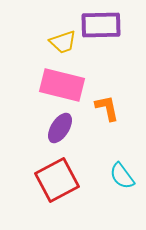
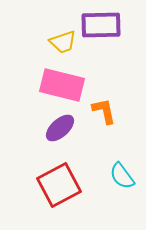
orange L-shape: moved 3 px left, 3 px down
purple ellipse: rotated 16 degrees clockwise
red square: moved 2 px right, 5 px down
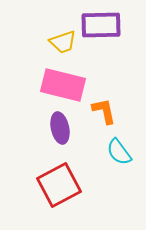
pink rectangle: moved 1 px right
purple ellipse: rotated 60 degrees counterclockwise
cyan semicircle: moved 3 px left, 24 px up
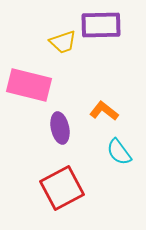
pink rectangle: moved 34 px left
orange L-shape: rotated 40 degrees counterclockwise
red square: moved 3 px right, 3 px down
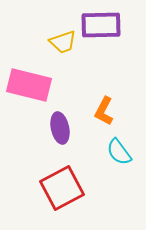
orange L-shape: rotated 100 degrees counterclockwise
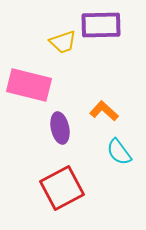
orange L-shape: rotated 104 degrees clockwise
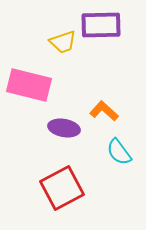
purple ellipse: moved 4 px right; rotated 68 degrees counterclockwise
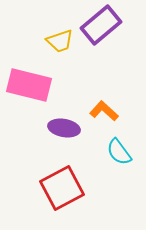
purple rectangle: rotated 39 degrees counterclockwise
yellow trapezoid: moved 3 px left, 1 px up
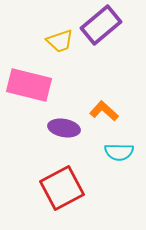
cyan semicircle: rotated 52 degrees counterclockwise
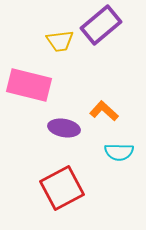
yellow trapezoid: rotated 12 degrees clockwise
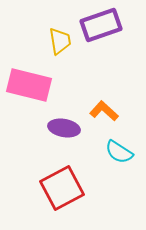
purple rectangle: rotated 21 degrees clockwise
yellow trapezoid: rotated 92 degrees counterclockwise
cyan semicircle: rotated 32 degrees clockwise
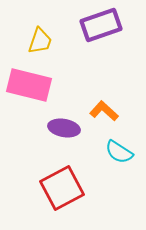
yellow trapezoid: moved 20 px left; rotated 28 degrees clockwise
